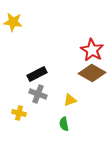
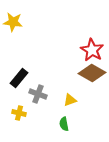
black rectangle: moved 18 px left, 4 px down; rotated 24 degrees counterclockwise
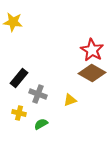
green semicircle: moved 23 px left; rotated 72 degrees clockwise
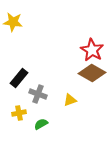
yellow cross: rotated 24 degrees counterclockwise
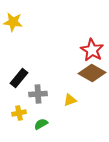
gray cross: rotated 24 degrees counterclockwise
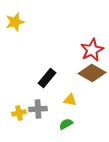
yellow star: moved 2 px right; rotated 24 degrees counterclockwise
red star: rotated 15 degrees clockwise
black rectangle: moved 28 px right
gray cross: moved 15 px down
yellow triangle: rotated 32 degrees clockwise
green semicircle: moved 25 px right
